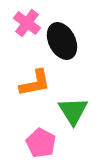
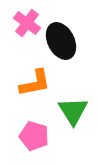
black ellipse: moved 1 px left
pink pentagon: moved 7 px left, 7 px up; rotated 12 degrees counterclockwise
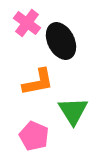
orange L-shape: moved 3 px right, 1 px up
pink pentagon: rotated 8 degrees clockwise
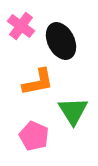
pink cross: moved 6 px left, 3 px down
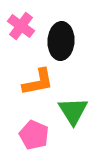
black ellipse: rotated 30 degrees clockwise
pink pentagon: moved 1 px up
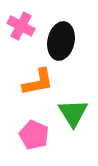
pink cross: rotated 8 degrees counterclockwise
black ellipse: rotated 9 degrees clockwise
green triangle: moved 2 px down
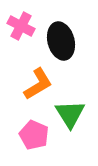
black ellipse: rotated 27 degrees counterclockwise
orange L-shape: moved 2 px down; rotated 20 degrees counterclockwise
green triangle: moved 3 px left, 1 px down
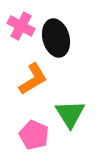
black ellipse: moved 5 px left, 3 px up
orange L-shape: moved 5 px left, 5 px up
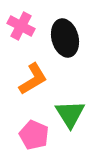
black ellipse: moved 9 px right
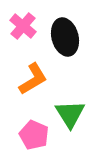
pink cross: moved 2 px right; rotated 12 degrees clockwise
black ellipse: moved 1 px up
